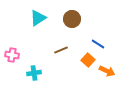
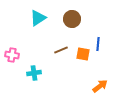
blue line: rotated 64 degrees clockwise
orange square: moved 5 px left, 6 px up; rotated 32 degrees counterclockwise
orange arrow: moved 7 px left, 15 px down; rotated 63 degrees counterclockwise
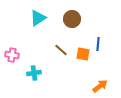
brown line: rotated 64 degrees clockwise
